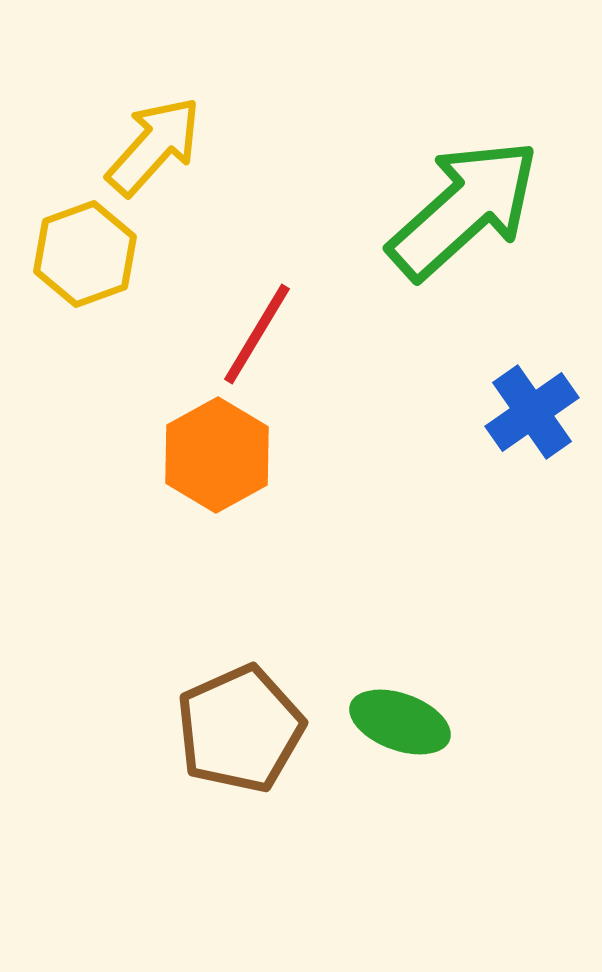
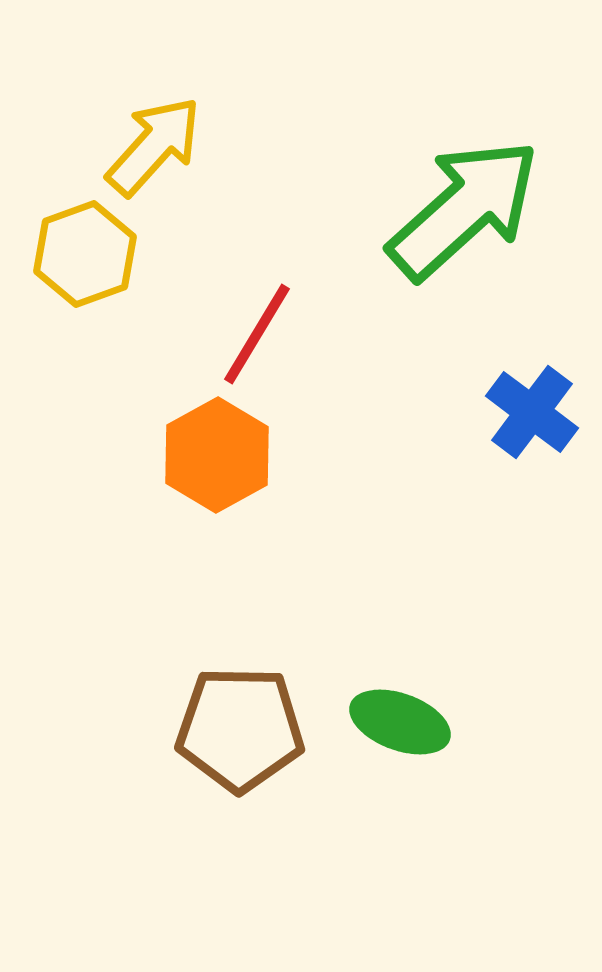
blue cross: rotated 18 degrees counterclockwise
brown pentagon: rotated 25 degrees clockwise
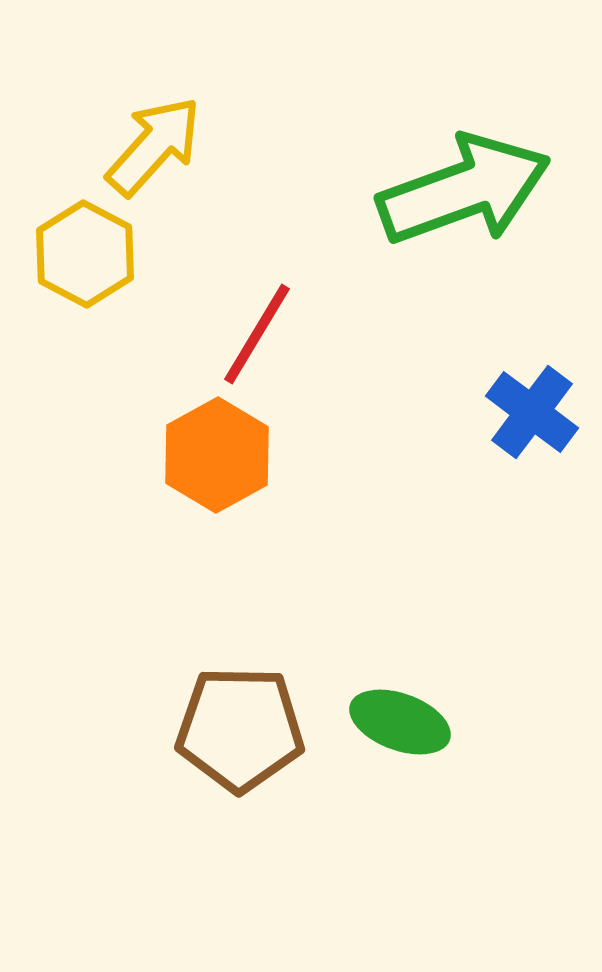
green arrow: moved 19 px up; rotated 22 degrees clockwise
yellow hexagon: rotated 12 degrees counterclockwise
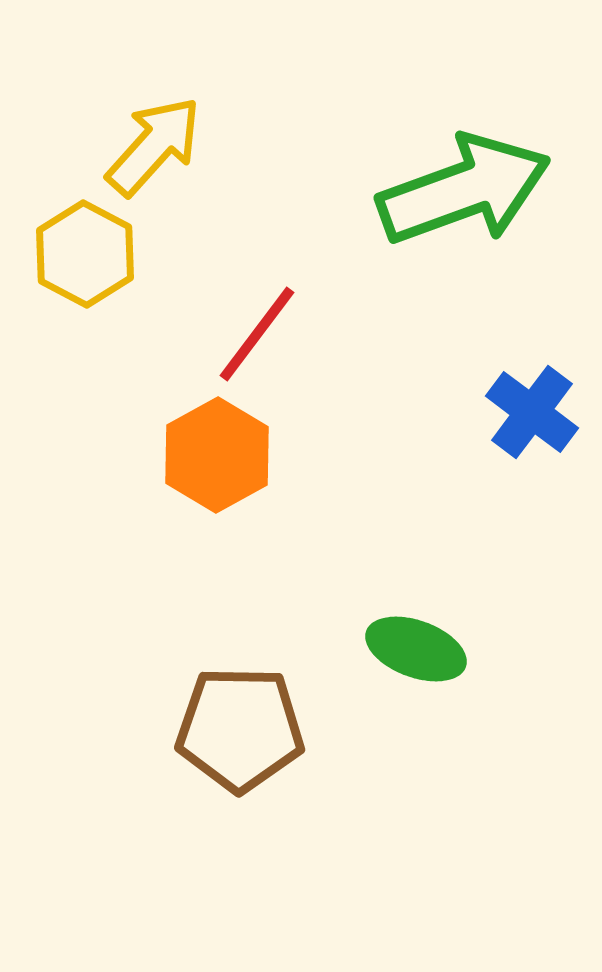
red line: rotated 6 degrees clockwise
green ellipse: moved 16 px right, 73 px up
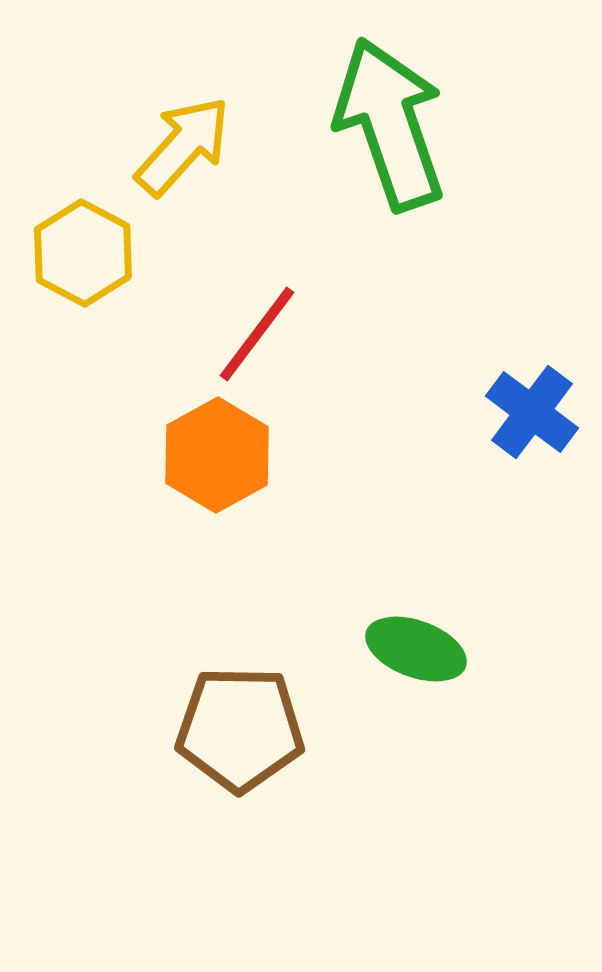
yellow arrow: moved 29 px right
green arrow: moved 74 px left, 66 px up; rotated 89 degrees counterclockwise
yellow hexagon: moved 2 px left, 1 px up
